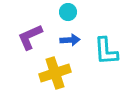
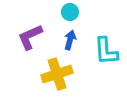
cyan circle: moved 2 px right
blue arrow: rotated 72 degrees counterclockwise
yellow cross: moved 2 px right, 1 px down
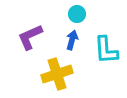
cyan circle: moved 7 px right, 2 px down
blue arrow: moved 2 px right
cyan L-shape: moved 1 px up
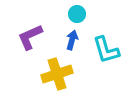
cyan L-shape: rotated 12 degrees counterclockwise
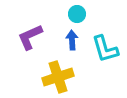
blue arrow: rotated 18 degrees counterclockwise
cyan L-shape: moved 1 px left, 1 px up
yellow cross: moved 1 px right, 3 px down
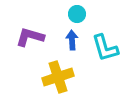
purple L-shape: rotated 40 degrees clockwise
cyan L-shape: moved 1 px up
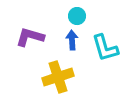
cyan circle: moved 2 px down
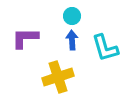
cyan circle: moved 5 px left
purple L-shape: moved 5 px left, 1 px down; rotated 16 degrees counterclockwise
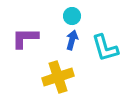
blue arrow: rotated 18 degrees clockwise
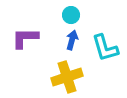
cyan circle: moved 1 px left, 1 px up
yellow cross: moved 9 px right
